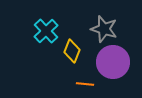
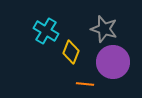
cyan cross: rotated 15 degrees counterclockwise
yellow diamond: moved 1 px left, 1 px down
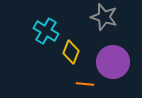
gray star: moved 12 px up
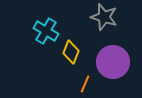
orange line: rotated 72 degrees counterclockwise
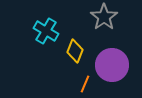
gray star: rotated 20 degrees clockwise
yellow diamond: moved 4 px right, 1 px up
purple circle: moved 1 px left, 3 px down
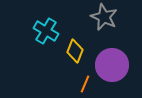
gray star: rotated 12 degrees counterclockwise
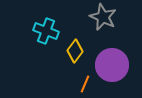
gray star: moved 1 px left
cyan cross: rotated 10 degrees counterclockwise
yellow diamond: rotated 15 degrees clockwise
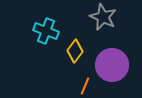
orange line: moved 2 px down
